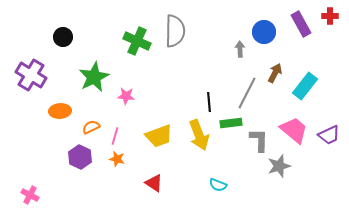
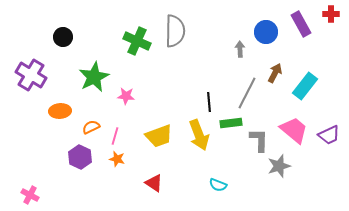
red cross: moved 1 px right, 2 px up
blue circle: moved 2 px right
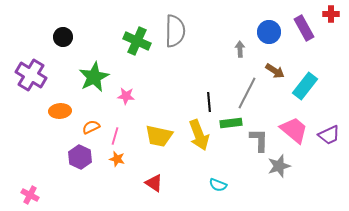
purple rectangle: moved 3 px right, 4 px down
blue circle: moved 3 px right
brown arrow: moved 2 px up; rotated 96 degrees clockwise
yellow trapezoid: rotated 32 degrees clockwise
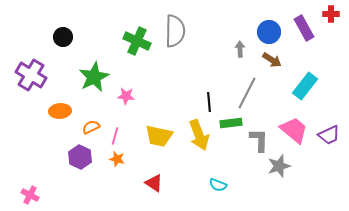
brown arrow: moved 3 px left, 11 px up
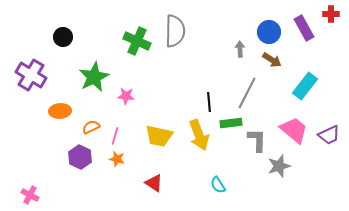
gray L-shape: moved 2 px left
cyan semicircle: rotated 36 degrees clockwise
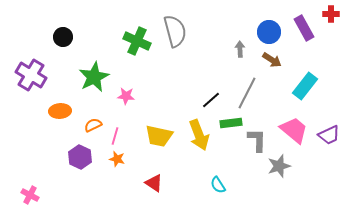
gray semicircle: rotated 16 degrees counterclockwise
black line: moved 2 px right, 2 px up; rotated 54 degrees clockwise
orange semicircle: moved 2 px right, 2 px up
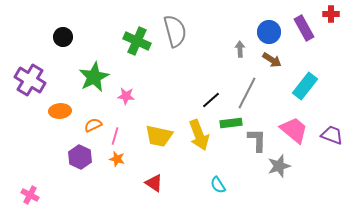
purple cross: moved 1 px left, 5 px down
purple trapezoid: moved 3 px right; rotated 135 degrees counterclockwise
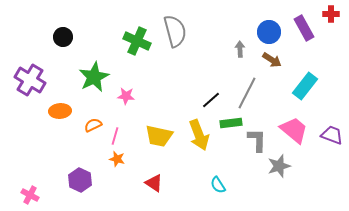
purple hexagon: moved 23 px down
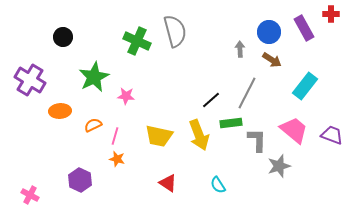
red triangle: moved 14 px right
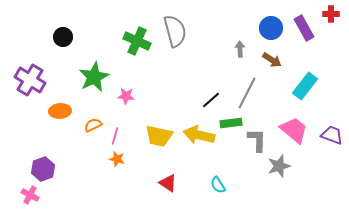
blue circle: moved 2 px right, 4 px up
yellow arrow: rotated 124 degrees clockwise
purple hexagon: moved 37 px left, 11 px up; rotated 15 degrees clockwise
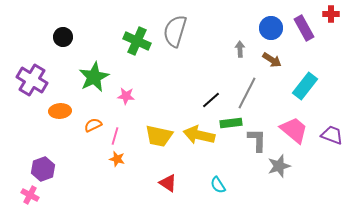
gray semicircle: rotated 148 degrees counterclockwise
purple cross: moved 2 px right
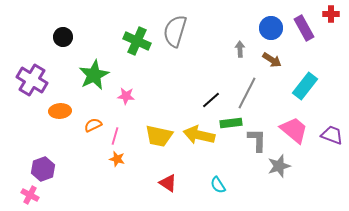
green star: moved 2 px up
